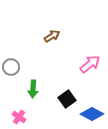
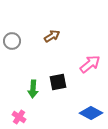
gray circle: moved 1 px right, 26 px up
black square: moved 9 px left, 17 px up; rotated 24 degrees clockwise
blue diamond: moved 1 px left, 1 px up
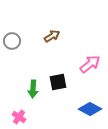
blue diamond: moved 1 px left, 4 px up
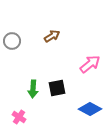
black square: moved 1 px left, 6 px down
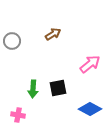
brown arrow: moved 1 px right, 2 px up
black square: moved 1 px right
pink cross: moved 1 px left, 2 px up; rotated 24 degrees counterclockwise
